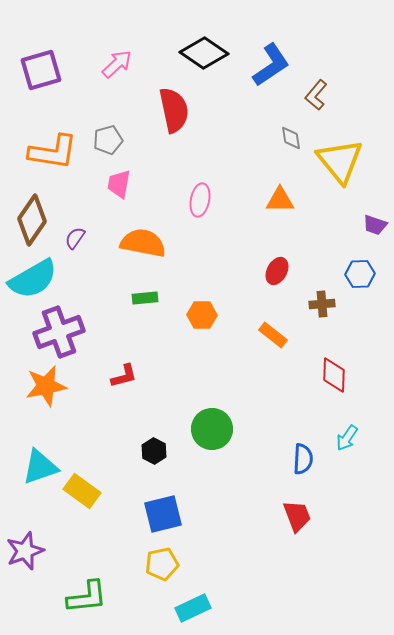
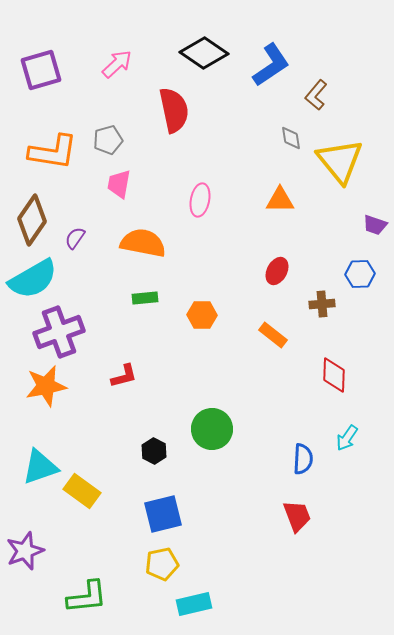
cyan rectangle: moved 1 px right, 4 px up; rotated 12 degrees clockwise
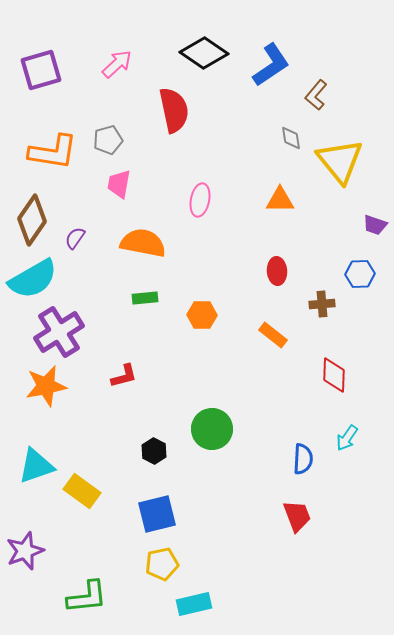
red ellipse: rotated 32 degrees counterclockwise
purple cross: rotated 12 degrees counterclockwise
cyan triangle: moved 4 px left, 1 px up
blue square: moved 6 px left
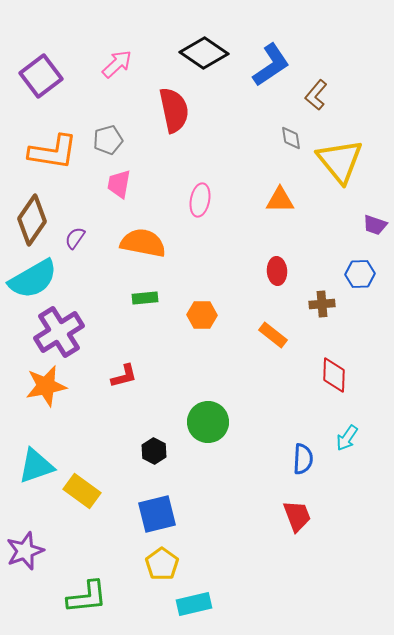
purple square: moved 6 px down; rotated 21 degrees counterclockwise
green circle: moved 4 px left, 7 px up
yellow pentagon: rotated 24 degrees counterclockwise
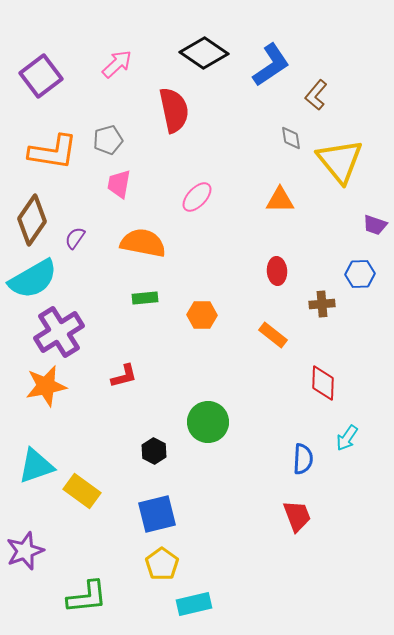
pink ellipse: moved 3 px left, 3 px up; rotated 32 degrees clockwise
red diamond: moved 11 px left, 8 px down
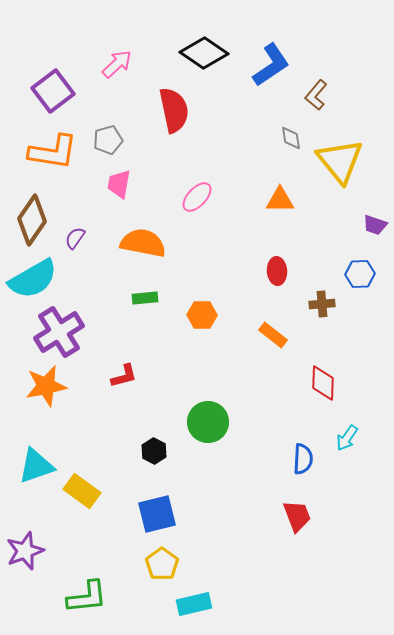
purple square: moved 12 px right, 15 px down
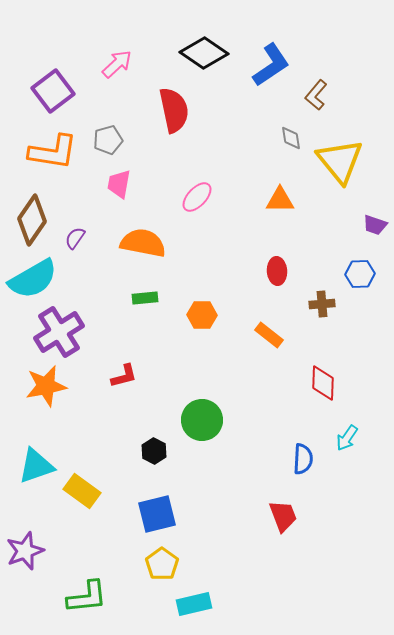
orange rectangle: moved 4 px left
green circle: moved 6 px left, 2 px up
red trapezoid: moved 14 px left
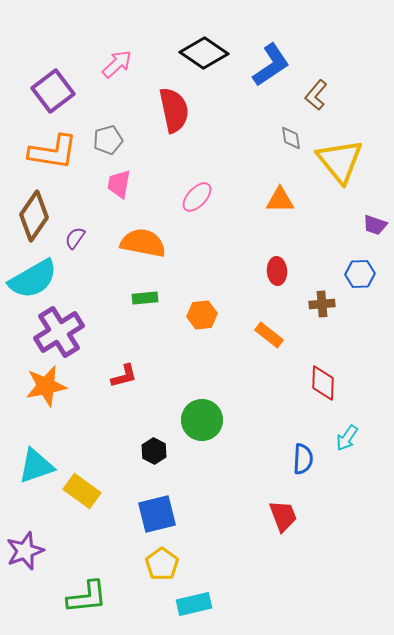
brown diamond: moved 2 px right, 4 px up
orange hexagon: rotated 8 degrees counterclockwise
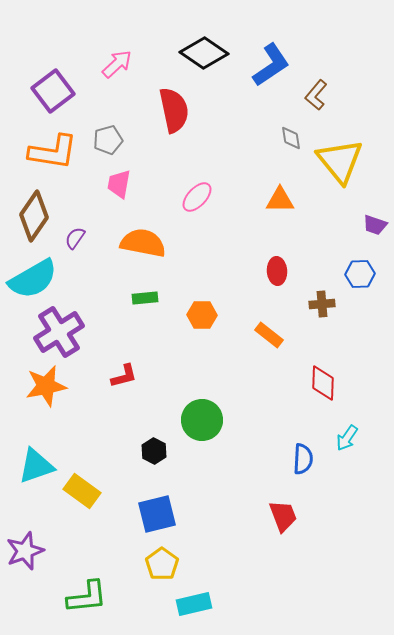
orange hexagon: rotated 8 degrees clockwise
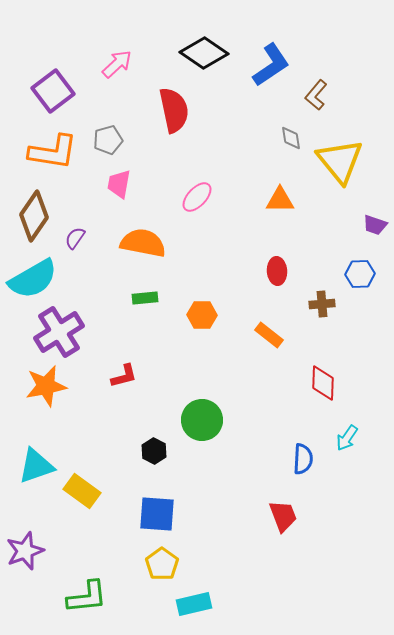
blue square: rotated 18 degrees clockwise
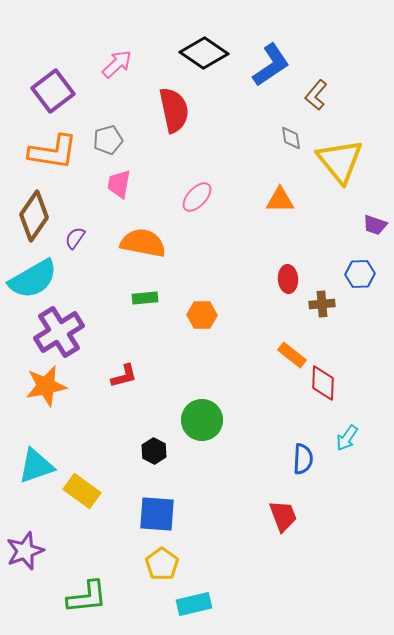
red ellipse: moved 11 px right, 8 px down
orange rectangle: moved 23 px right, 20 px down
